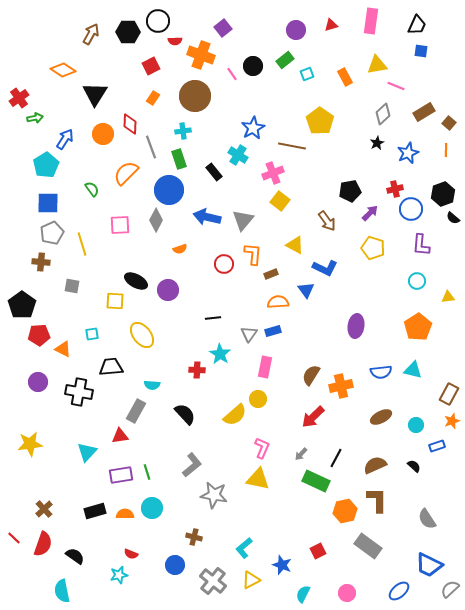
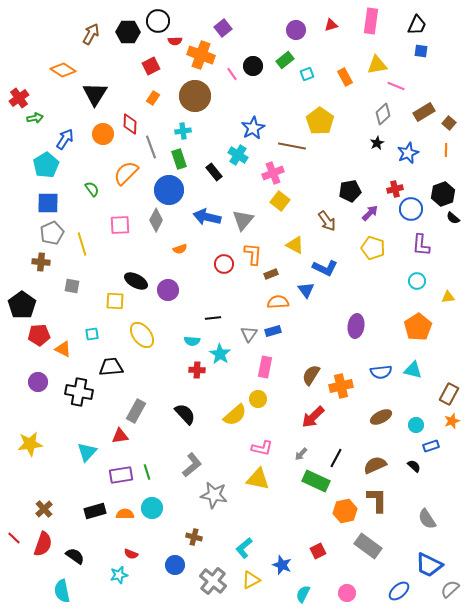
cyan semicircle at (152, 385): moved 40 px right, 44 px up
blue rectangle at (437, 446): moved 6 px left
pink L-shape at (262, 448): rotated 80 degrees clockwise
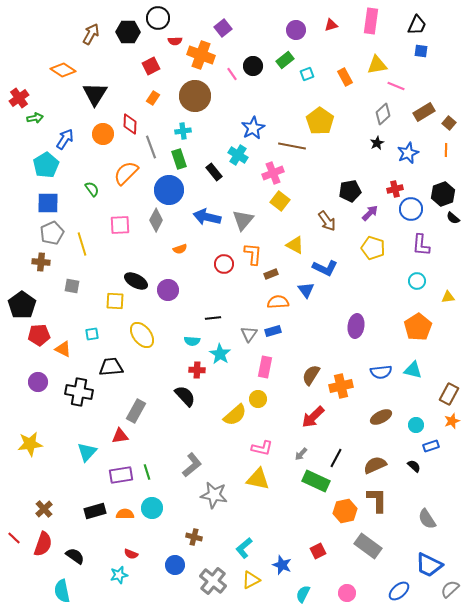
black circle at (158, 21): moved 3 px up
black semicircle at (185, 414): moved 18 px up
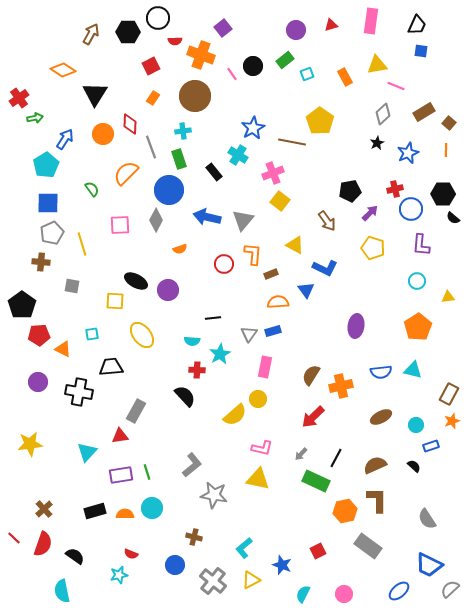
brown line at (292, 146): moved 4 px up
black hexagon at (443, 194): rotated 20 degrees clockwise
cyan star at (220, 354): rotated 10 degrees clockwise
pink circle at (347, 593): moved 3 px left, 1 px down
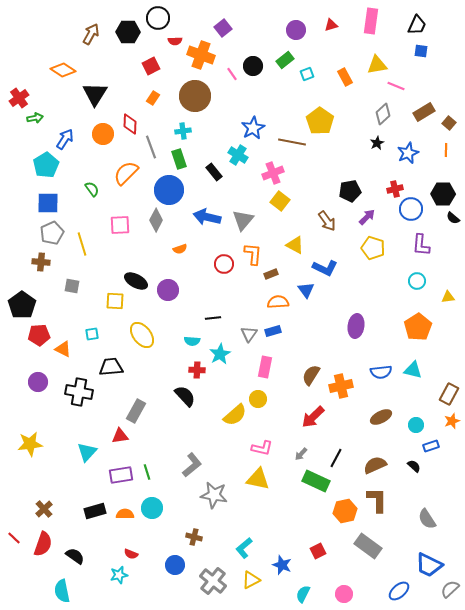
purple arrow at (370, 213): moved 3 px left, 4 px down
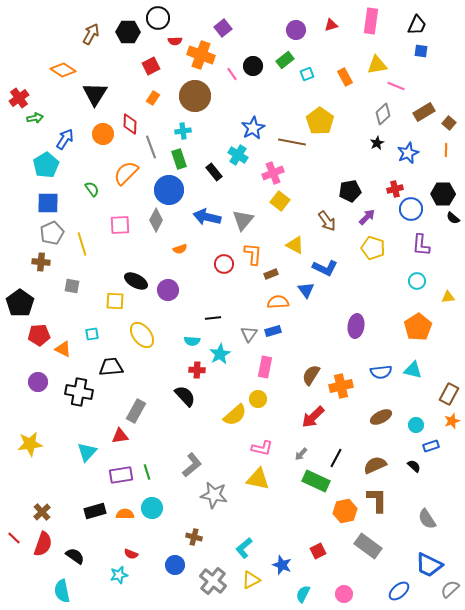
black pentagon at (22, 305): moved 2 px left, 2 px up
brown cross at (44, 509): moved 2 px left, 3 px down
